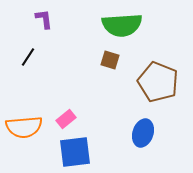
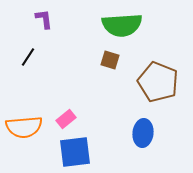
blue ellipse: rotated 12 degrees counterclockwise
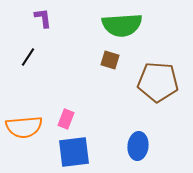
purple L-shape: moved 1 px left, 1 px up
brown pentagon: rotated 18 degrees counterclockwise
pink rectangle: rotated 30 degrees counterclockwise
blue ellipse: moved 5 px left, 13 px down
blue square: moved 1 px left
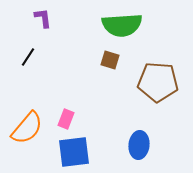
orange semicircle: moved 3 px right, 1 px down; rotated 45 degrees counterclockwise
blue ellipse: moved 1 px right, 1 px up
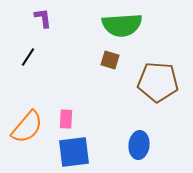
pink rectangle: rotated 18 degrees counterclockwise
orange semicircle: moved 1 px up
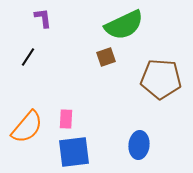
green semicircle: moved 2 px right; rotated 21 degrees counterclockwise
brown square: moved 4 px left, 3 px up; rotated 36 degrees counterclockwise
brown pentagon: moved 3 px right, 3 px up
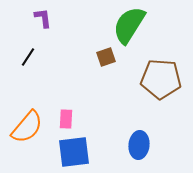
green semicircle: moved 5 px right; rotated 147 degrees clockwise
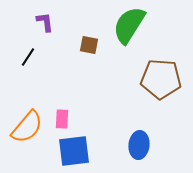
purple L-shape: moved 2 px right, 4 px down
brown square: moved 17 px left, 12 px up; rotated 30 degrees clockwise
pink rectangle: moved 4 px left
blue square: moved 1 px up
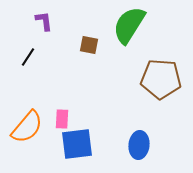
purple L-shape: moved 1 px left, 1 px up
blue square: moved 3 px right, 7 px up
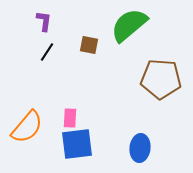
purple L-shape: rotated 15 degrees clockwise
green semicircle: rotated 18 degrees clockwise
black line: moved 19 px right, 5 px up
pink rectangle: moved 8 px right, 1 px up
blue ellipse: moved 1 px right, 3 px down
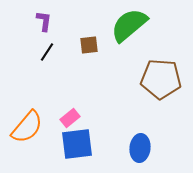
brown square: rotated 18 degrees counterclockwise
pink rectangle: rotated 48 degrees clockwise
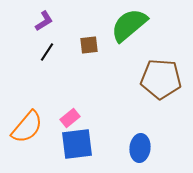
purple L-shape: rotated 50 degrees clockwise
